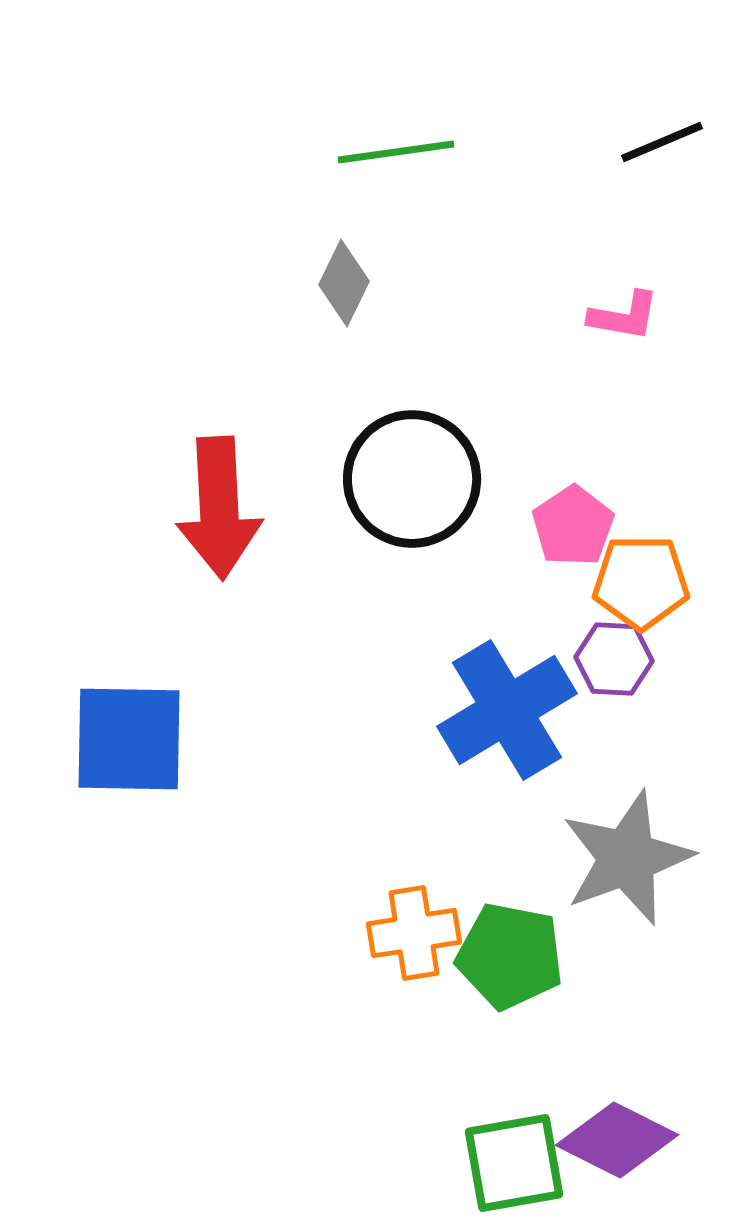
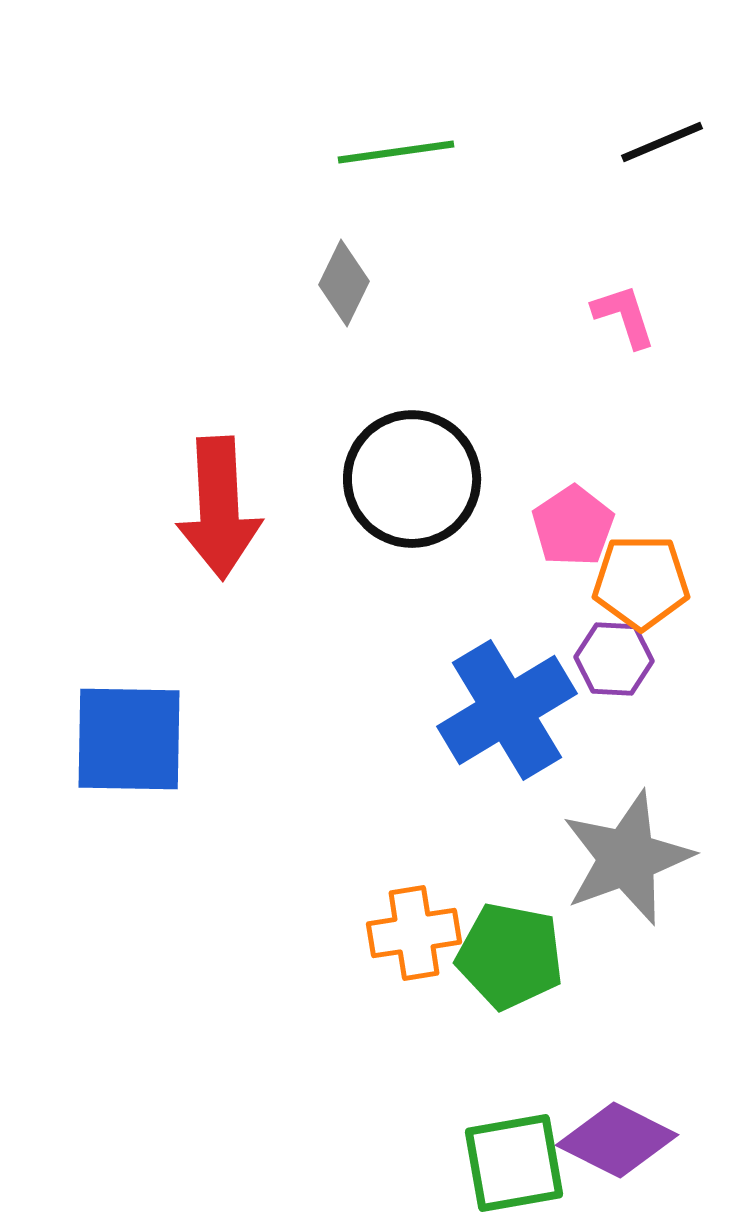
pink L-shape: rotated 118 degrees counterclockwise
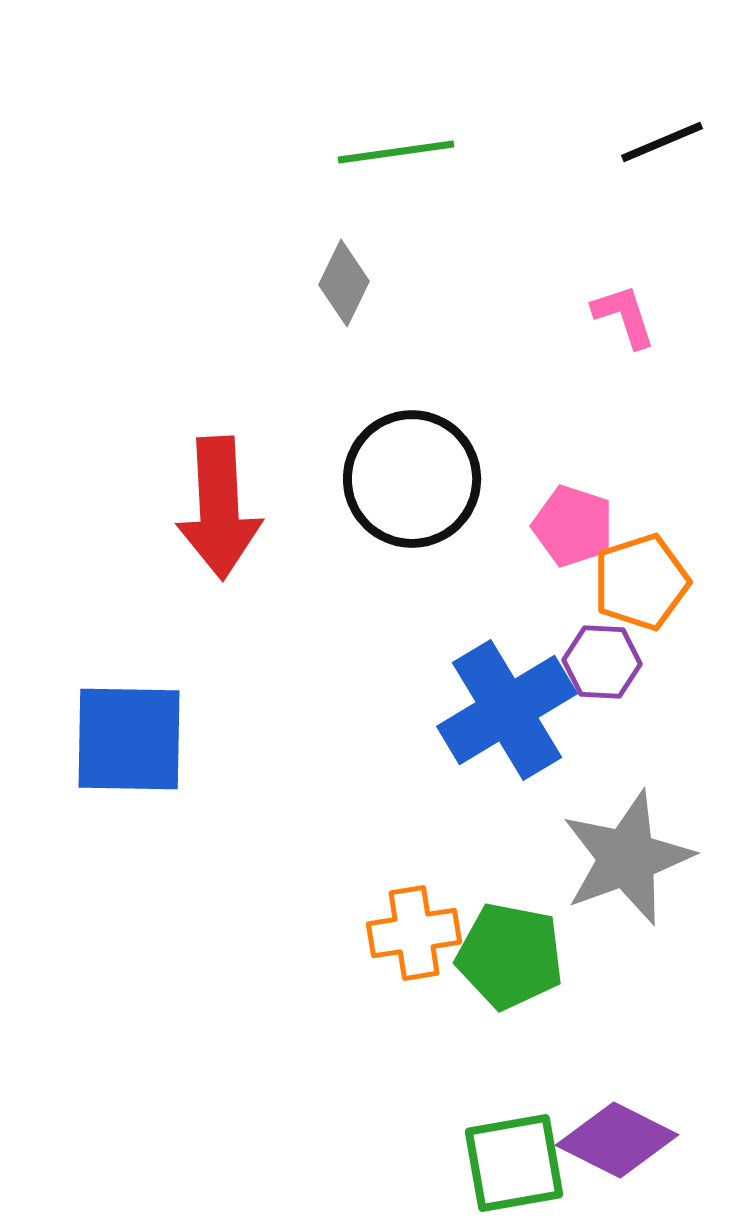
pink pentagon: rotated 20 degrees counterclockwise
orange pentagon: rotated 18 degrees counterclockwise
purple hexagon: moved 12 px left, 3 px down
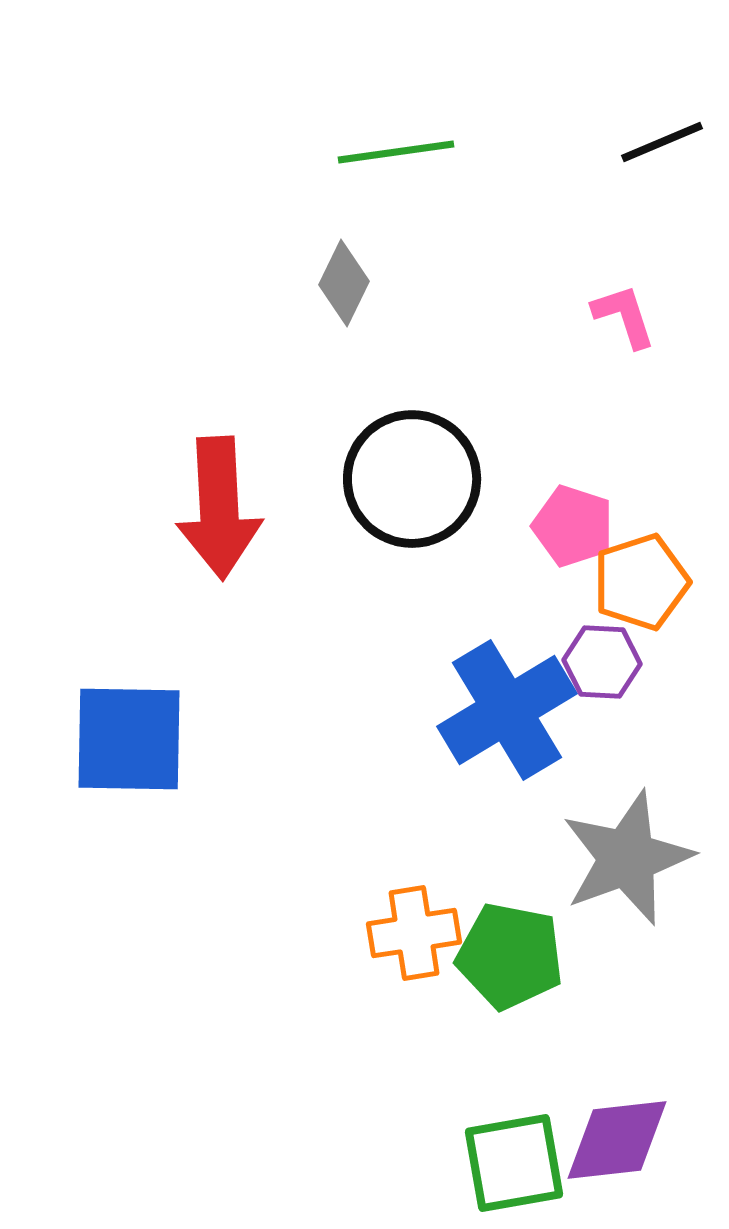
purple diamond: rotated 33 degrees counterclockwise
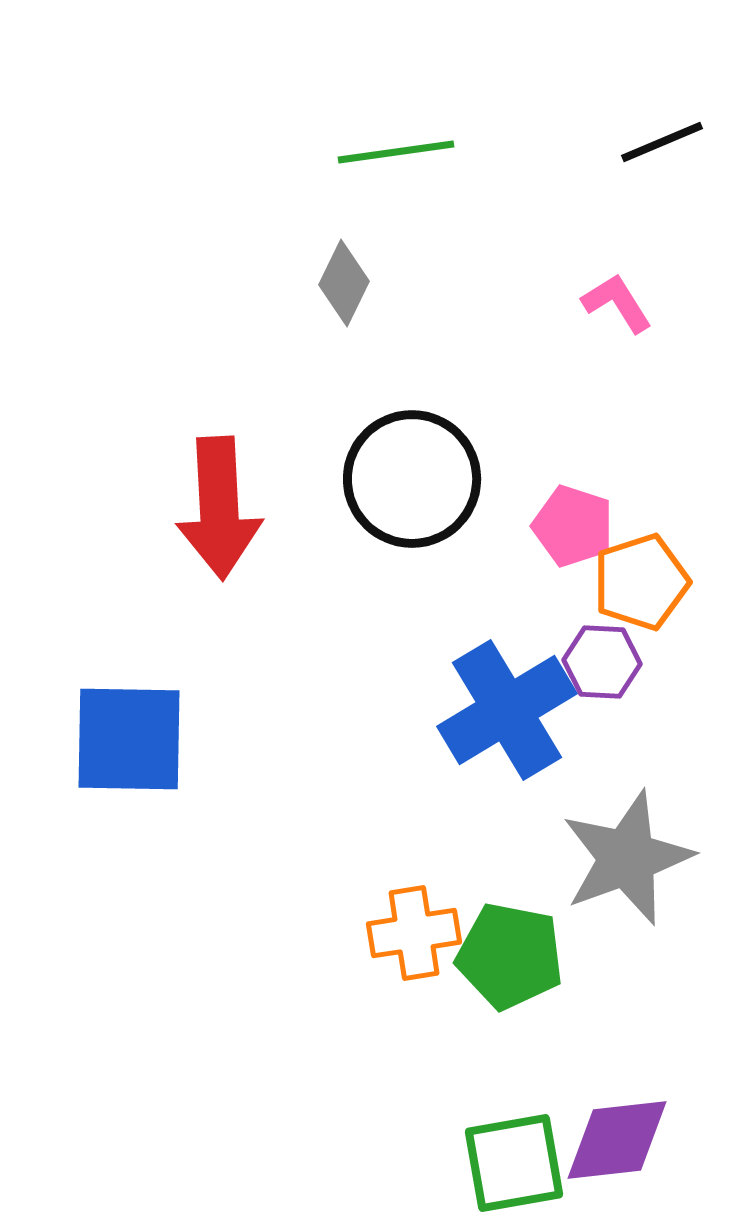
pink L-shape: moved 7 px left, 13 px up; rotated 14 degrees counterclockwise
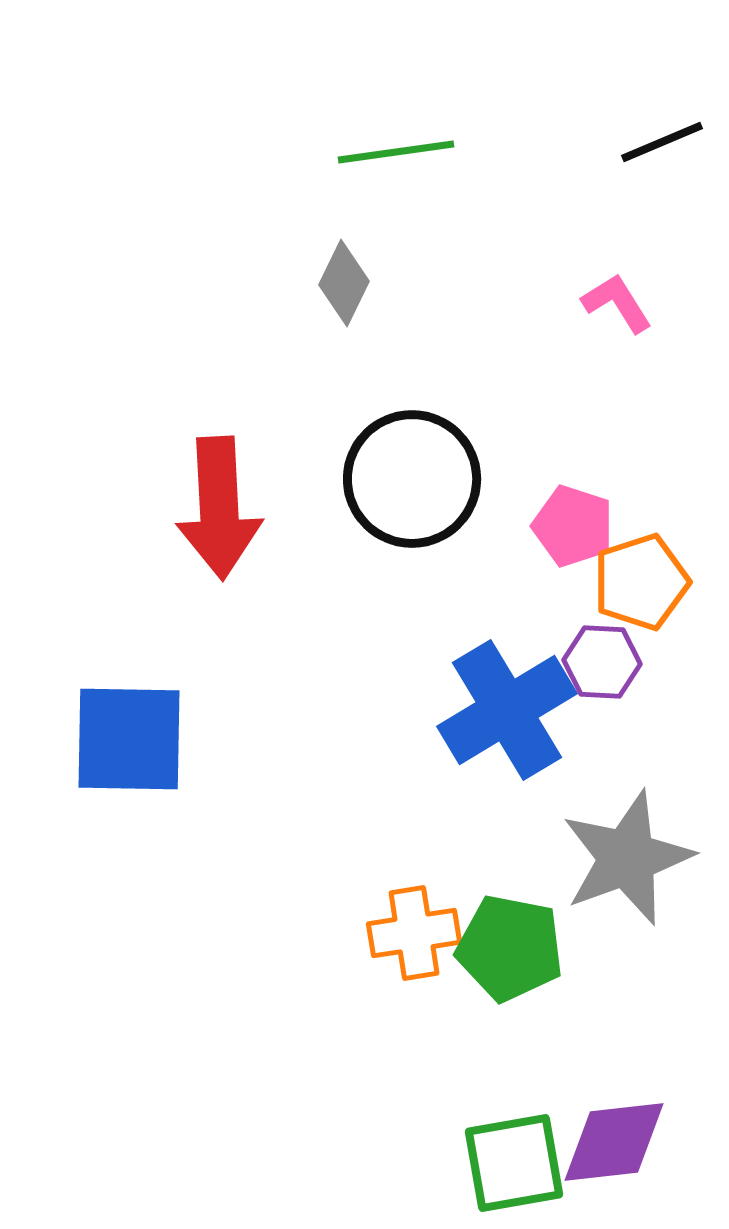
green pentagon: moved 8 px up
purple diamond: moved 3 px left, 2 px down
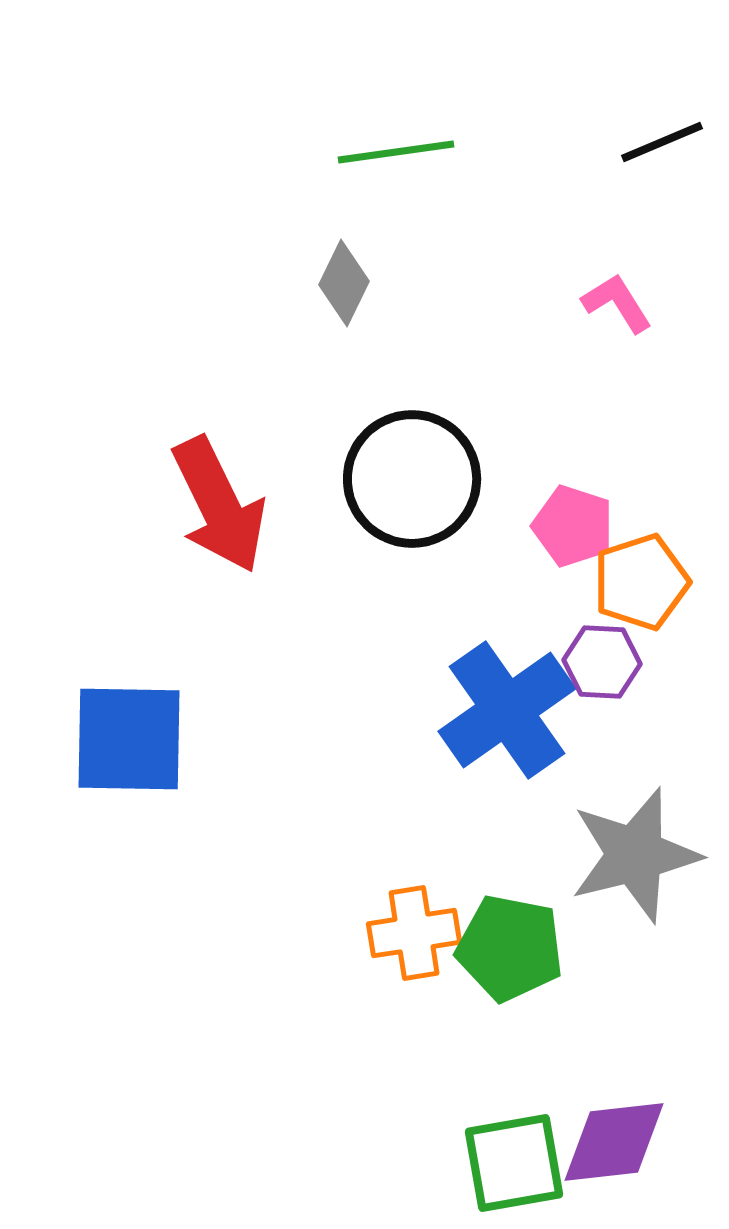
red arrow: moved 3 px up; rotated 23 degrees counterclockwise
blue cross: rotated 4 degrees counterclockwise
gray star: moved 8 px right, 3 px up; rotated 6 degrees clockwise
